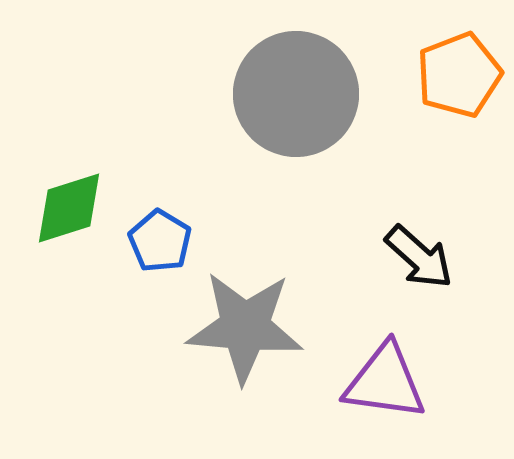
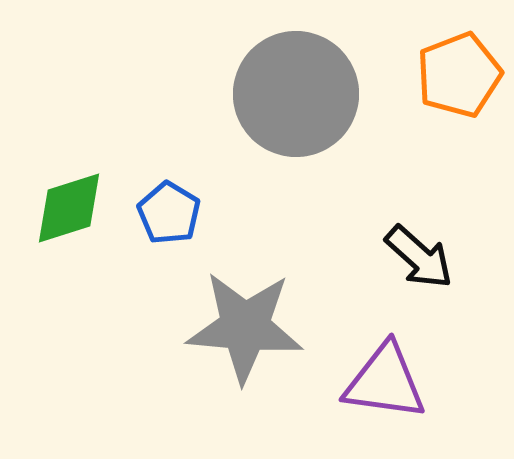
blue pentagon: moved 9 px right, 28 px up
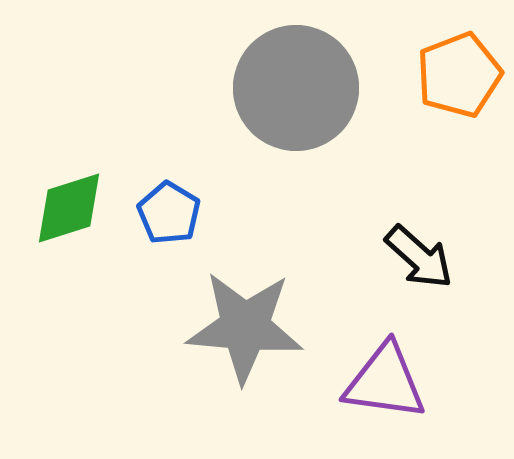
gray circle: moved 6 px up
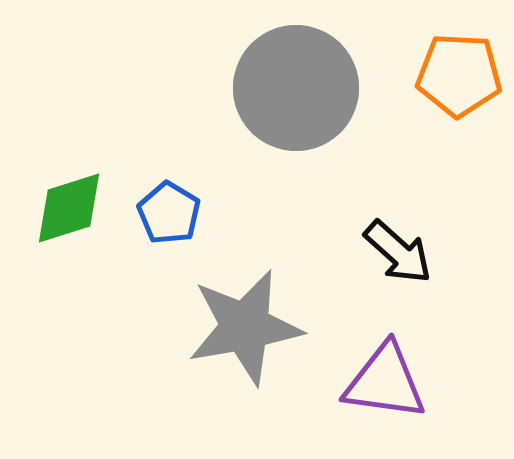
orange pentagon: rotated 24 degrees clockwise
black arrow: moved 21 px left, 5 px up
gray star: rotated 15 degrees counterclockwise
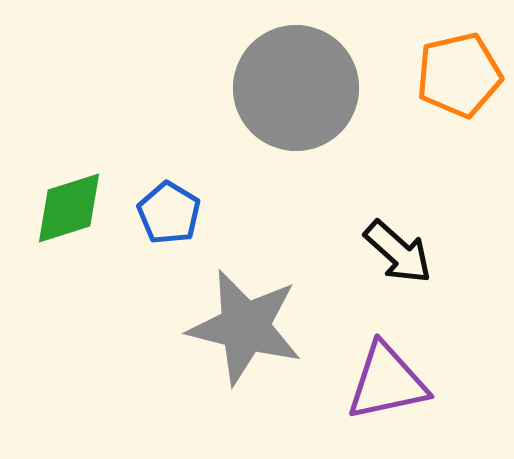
orange pentagon: rotated 16 degrees counterclockwise
gray star: rotated 24 degrees clockwise
purple triangle: moved 2 px right; rotated 20 degrees counterclockwise
